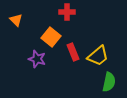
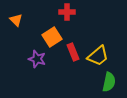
orange square: moved 1 px right; rotated 18 degrees clockwise
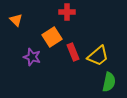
purple star: moved 5 px left, 2 px up
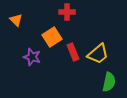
yellow trapezoid: moved 2 px up
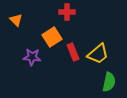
purple star: rotated 12 degrees counterclockwise
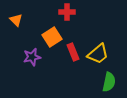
purple star: rotated 18 degrees counterclockwise
